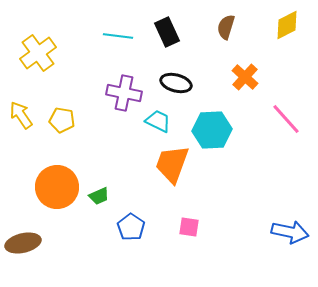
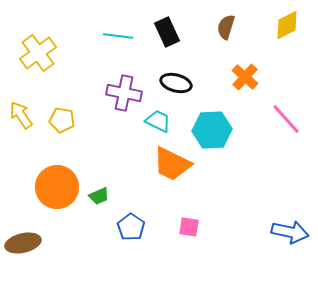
orange trapezoid: rotated 84 degrees counterclockwise
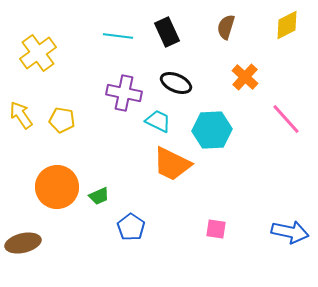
black ellipse: rotated 8 degrees clockwise
pink square: moved 27 px right, 2 px down
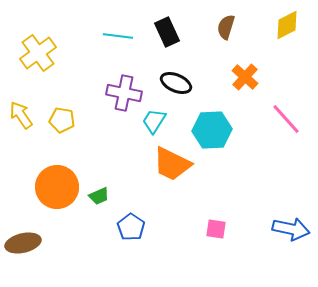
cyan trapezoid: moved 4 px left; rotated 84 degrees counterclockwise
blue arrow: moved 1 px right, 3 px up
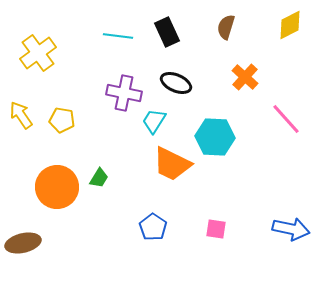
yellow diamond: moved 3 px right
cyan hexagon: moved 3 px right, 7 px down; rotated 6 degrees clockwise
green trapezoid: moved 18 px up; rotated 35 degrees counterclockwise
blue pentagon: moved 22 px right
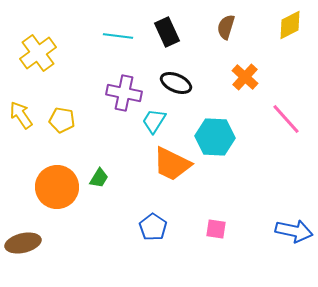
blue arrow: moved 3 px right, 2 px down
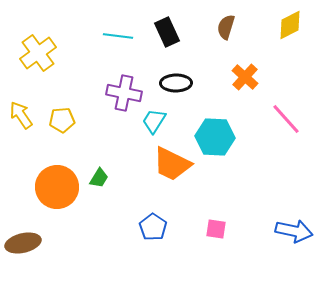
black ellipse: rotated 24 degrees counterclockwise
yellow pentagon: rotated 15 degrees counterclockwise
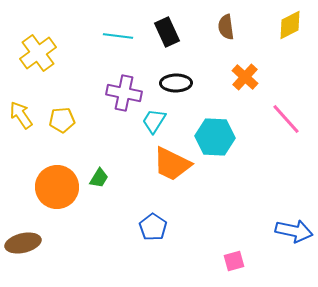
brown semicircle: rotated 25 degrees counterclockwise
pink square: moved 18 px right, 32 px down; rotated 25 degrees counterclockwise
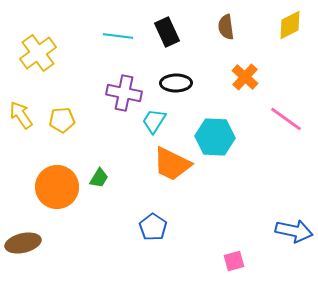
pink line: rotated 12 degrees counterclockwise
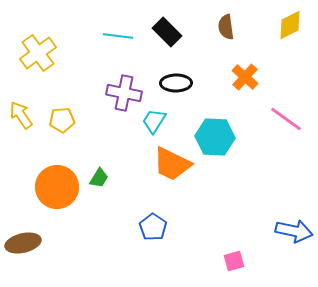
black rectangle: rotated 20 degrees counterclockwise
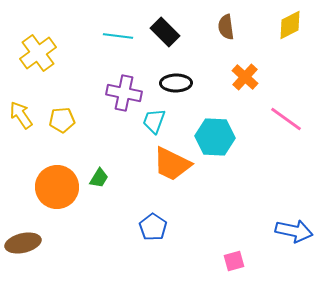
black rectangle: moved 2 px left
cyan trapezoid: rotated 12 degrees counterclockwise
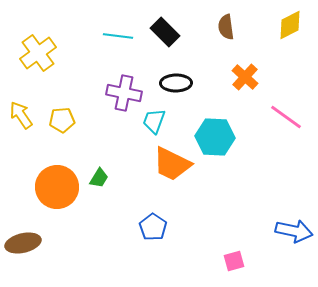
pink line: moved 2 px up
